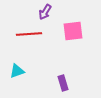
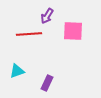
purple arrow: moved 2 px right, 4 px down
pink square: rotated 10 degrees clockwise
purple rectangle: moved 16 px left; rotated 42 degrees clockwise
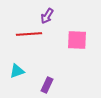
pink square: moved 4 px right, 9 px down
purple rectangle: moved 2 px down
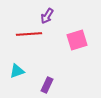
pink square: rotated 20 degrees counterclockwise
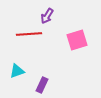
purple rectangle: moved 5 px left
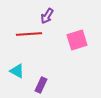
cyan triangle: rotated 49 degrees clockwise
purple rectangle: moved 1 px left
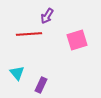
cyan triangle: moved 2 px down; rotated 21 degrees clockwise
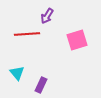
red line: moved 2 px left
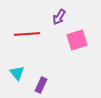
purple arrow: moved 12 px right, 1 px down
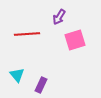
pink square: moved 2 px left
cyan triangle: moved 2 px down
